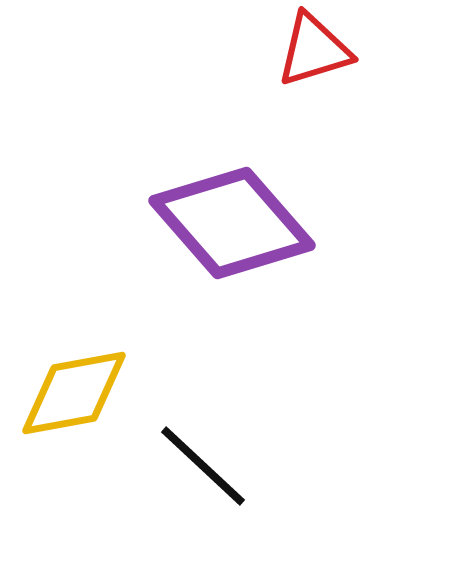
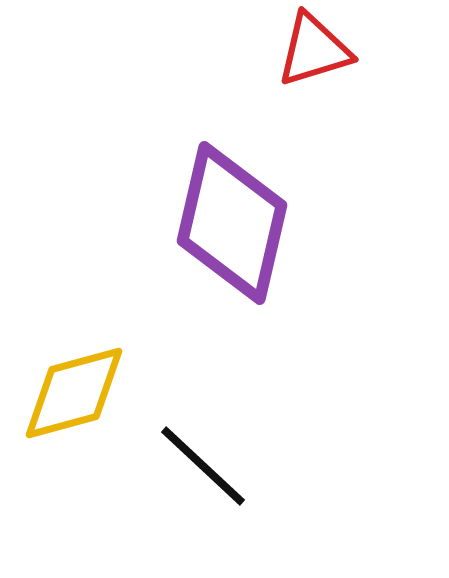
purple diamond: rotated 54 degrees clockwise
yellow diamond: rotated 5 degrees counterclockwise
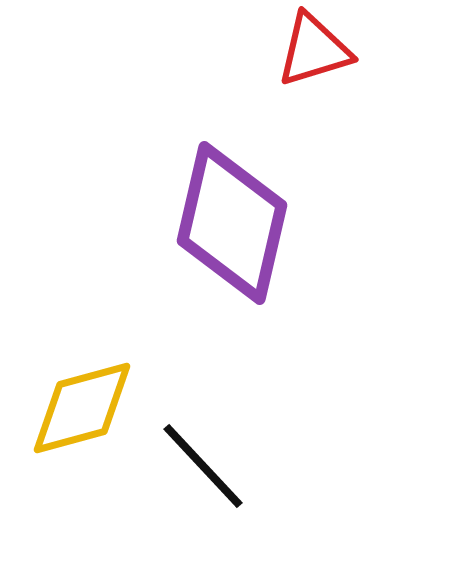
yellow diamond: moved 8 px right, 15 px down
black line: rotated 4 degrees clockwise
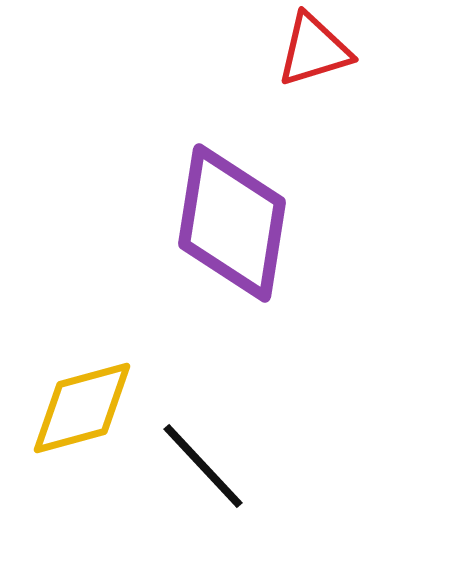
purple diamond: rotated 4 degrees counterclockwise
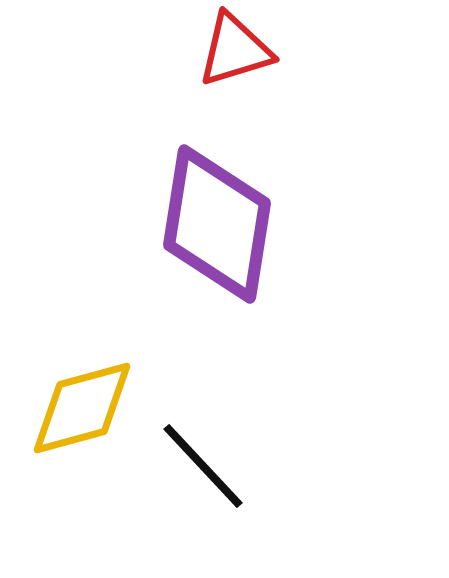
red triangle: moved 79 px left
purple diamond: moved 15 px left, 1 px down
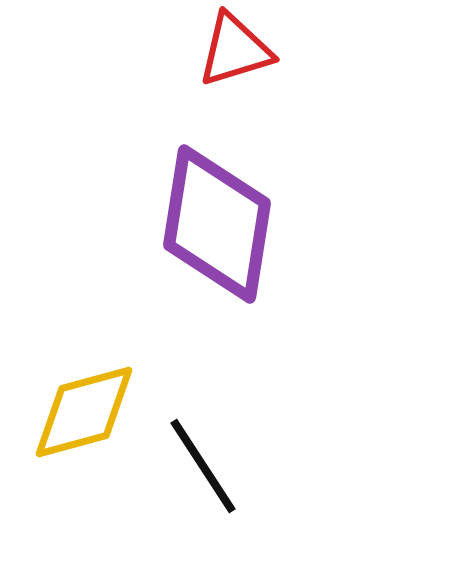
yellow diamond: moved 2 px right, 4 px down
black line: rotated 10 degrees clockwise
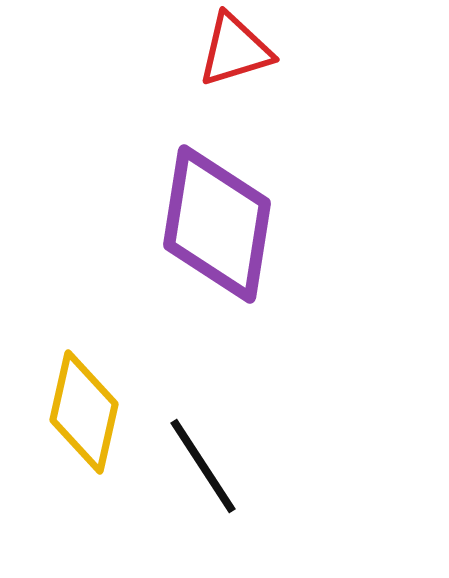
yellow diamond: rotated 62 degrees counterclockwise
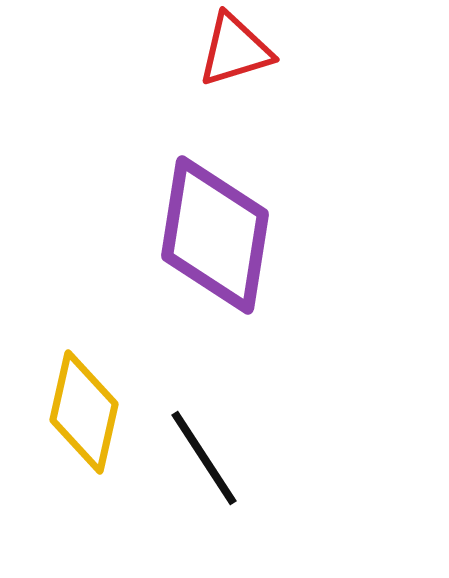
purple diamond: moved 2 px left, 11 px down
black line: moved 1 px right, 8 px up
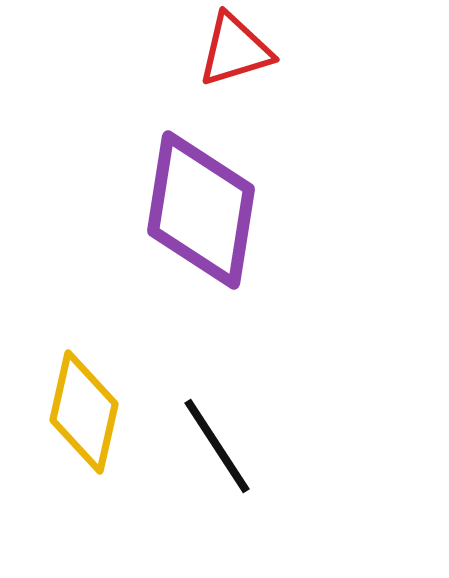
purple diamond: moved 14 px left, 25 px up
black line: moved 13 px right, 12 px up
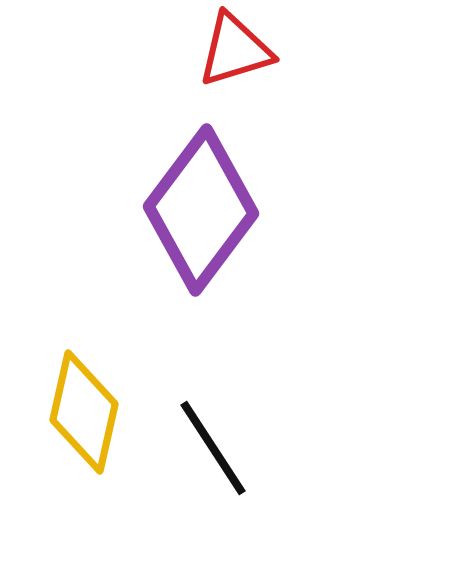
purple diamond: rotated 28 degrees clockwise
black line: moved 4 px left, 2 px down
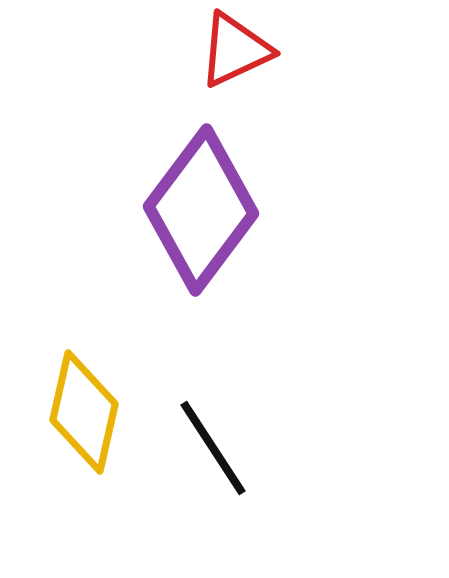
red triangle: rotated 8 degrees counterclockwise
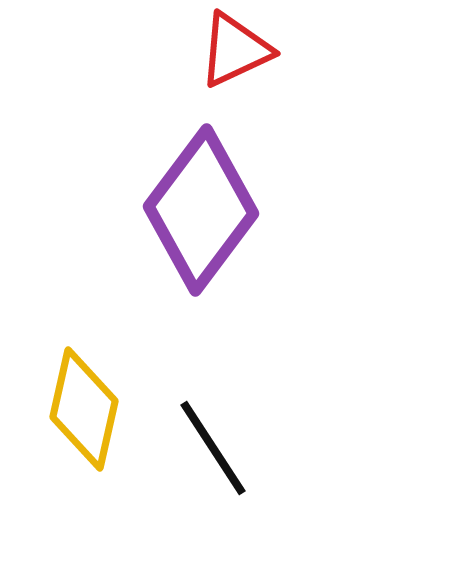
yellow diamond: moved 3 px up
